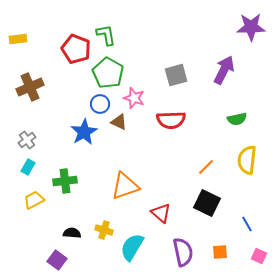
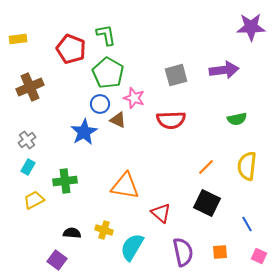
red pentagon: moved 5 px left
purple arrow: rotated 56 degrees clockwise
brown triangle: moved 1 px left, 2 px up
yellow semicircle: moved 6 px down
orange triangle: rotated 28 degrees clockwise
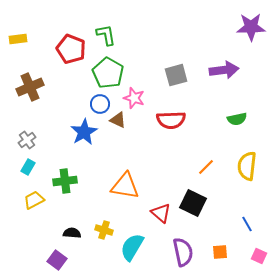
black square: moved 14 px left
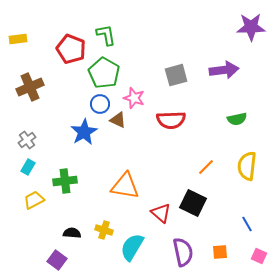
green pentagon: moved 4 px left
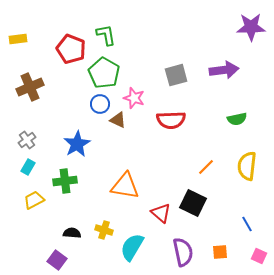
blue star: moved 7 px left, 12 px down
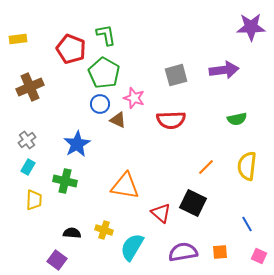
green cross: rotated 20 degrees clockwise
yellow trapezoid: rotated 120 degrees clockwise
purple semicircle: rotated 88 degrees counterclockwise
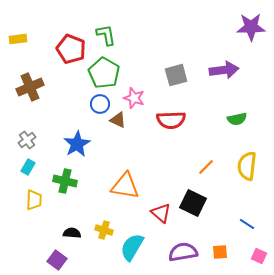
blue line: rotated 28 degrees counterclockwise
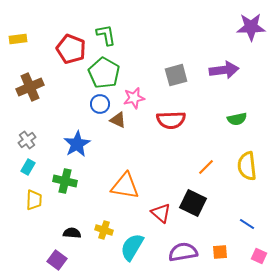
pink star: rotated 30 degrees counterclockwise
yellow semicircle: rotated 12 degrees counterclockwise
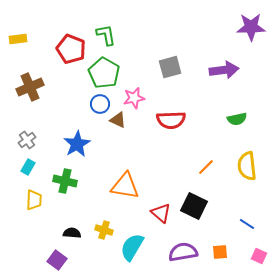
gray square: moved 6 px left, 8 px up
black square: moved 1 px right, 3 px down
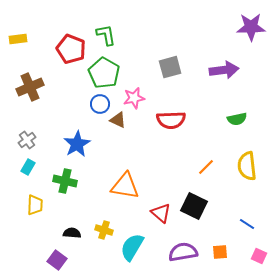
yellow trapezoid: moved 1 px right, 5 px down
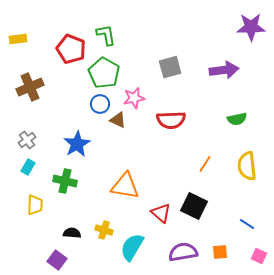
orange line: moved 1 px left, 3 px up; rotated 12 degrees counterclockwise
